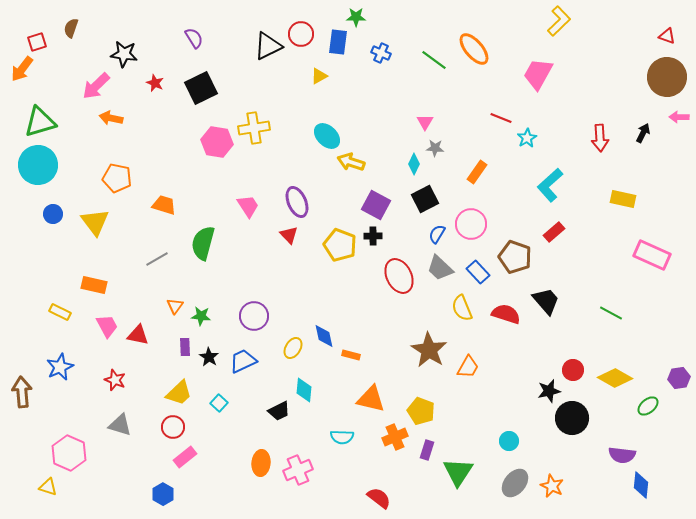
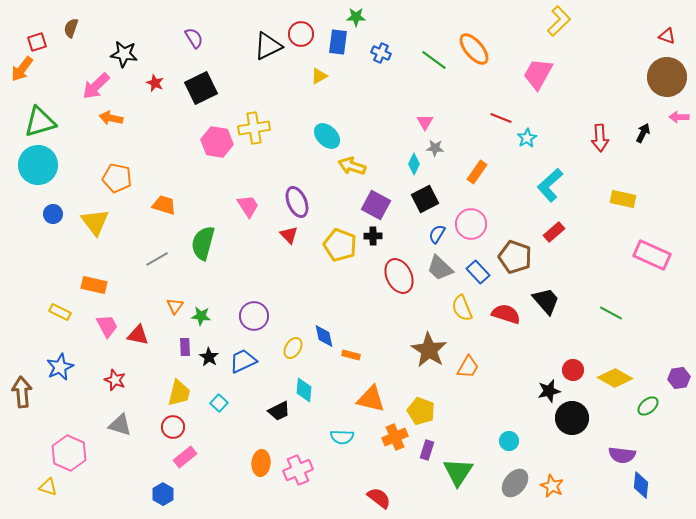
yellow arrow at (351, 162): moved 1 px right, 4 px down
yellow trapezoid at (179, 393): rotated 32 degrees counterclockwise
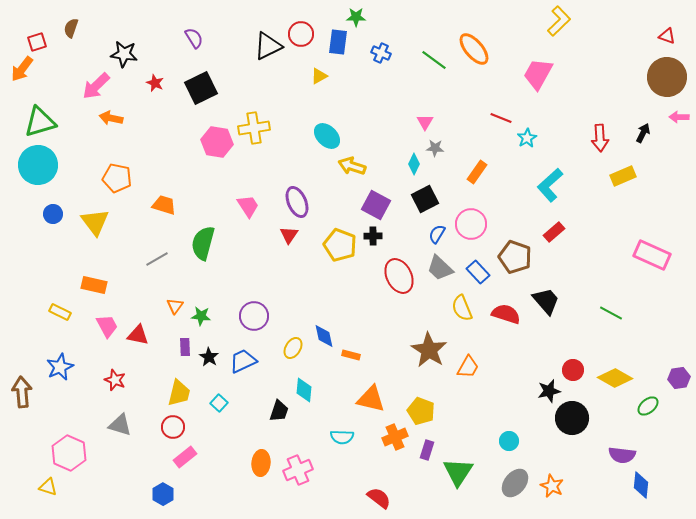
yellow rectangle at (623, 199): moved 23 px up; rotated 35 degrees counterclockwise
red triangle at (289, 235): rotated 18 degrees clockwise
black trapezoid at (279, 411): rotated 45 degrees counterclockwise
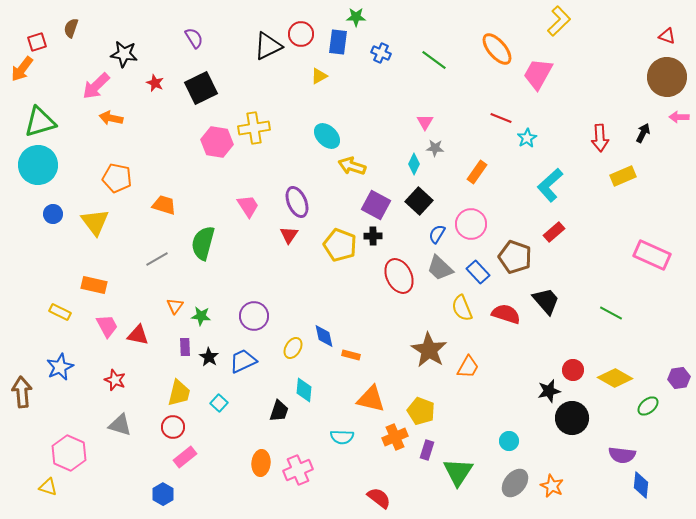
orange ellipse at (474, 49): moved 23 px right
black square at (425, 199): moved 6 px left, 2 px down; rotated 20 degrees counterclockwise
